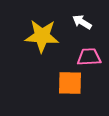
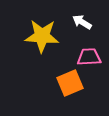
orange square: rotated 24 degrees counterclockwise
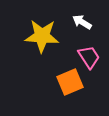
pink trapezoid: rotated 60 degrees clockwise
orange square: moved 1 px up
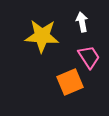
white arrow: rotated 48 degrees clockwise
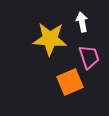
yellow star: moved 8 px right, 3 px down
pink trapezoid: rotated 15 degrees clockwise
